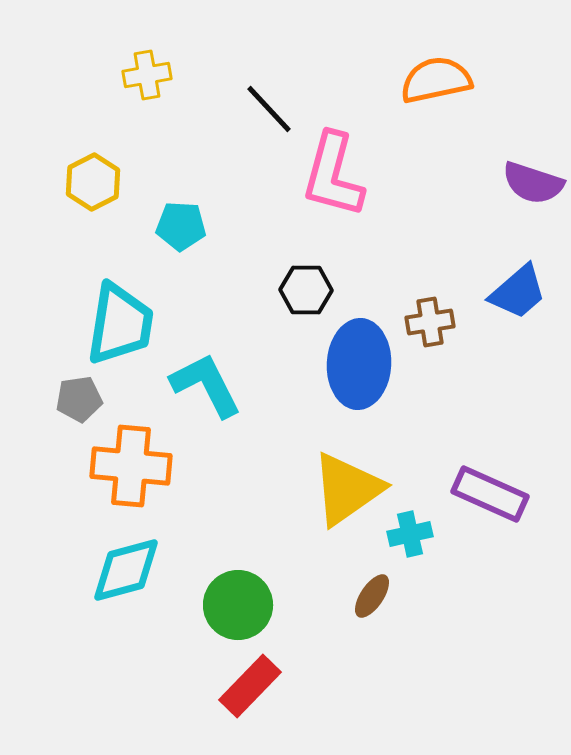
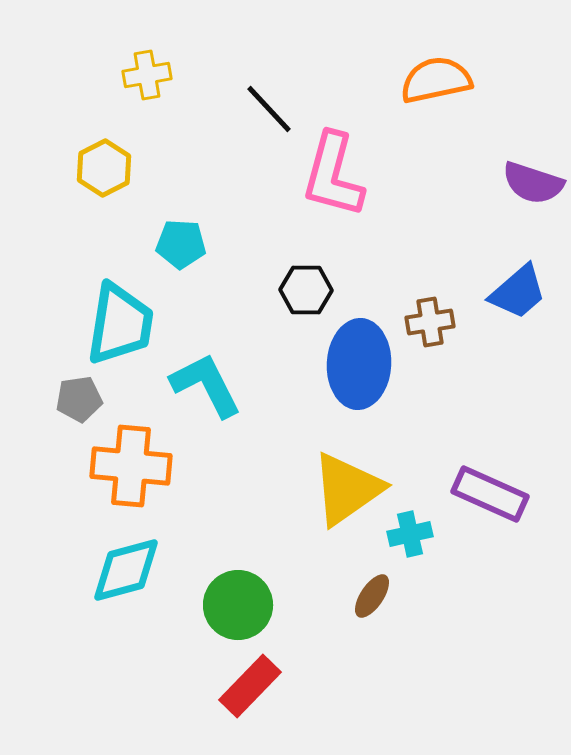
yellow hexagon: moved 11 px right, 14 px up
cyan pentagon: moved 18 px down
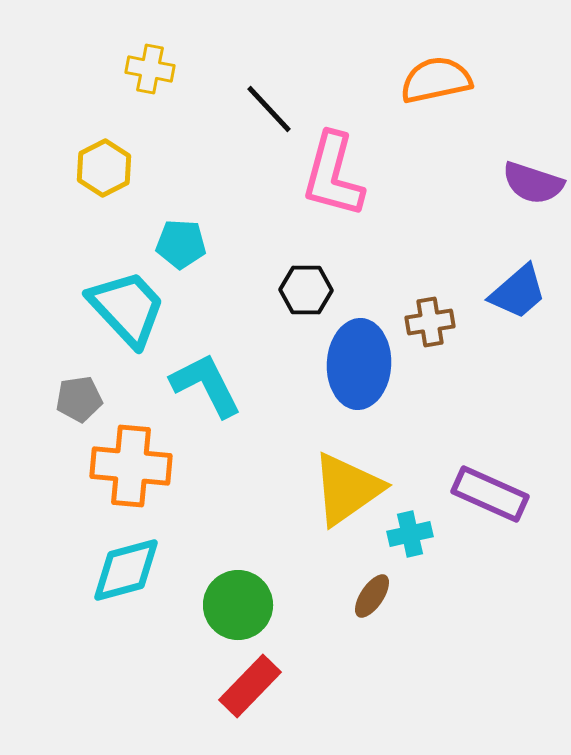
yellow cross: moved 3 px right, 6 px up; rotated 21 degrees clockwise
cyan trapezoid: moved 7 px right, 16 px up; rotated 52 degrees counterclockwise
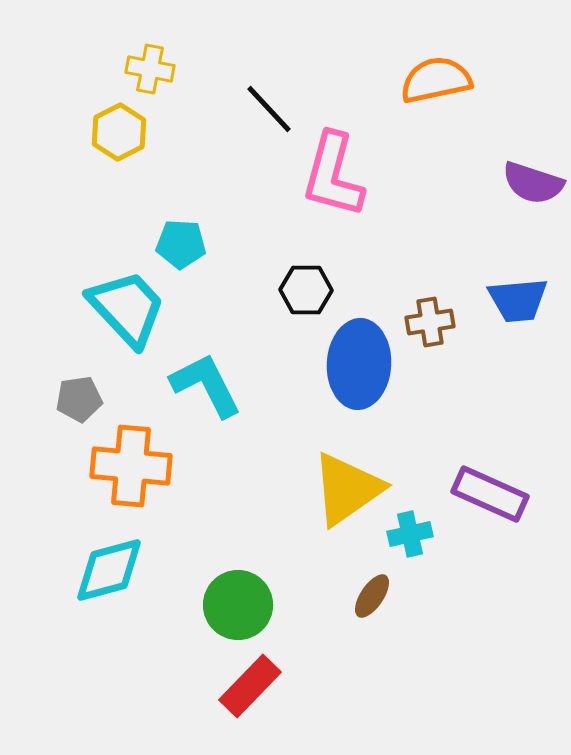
yellow hexagon: moved 15 px right, 36 px up
blue trapezoid: moved 8 px down; rotated 36 degrees clockwise
cyan diamond: moved 17 px left
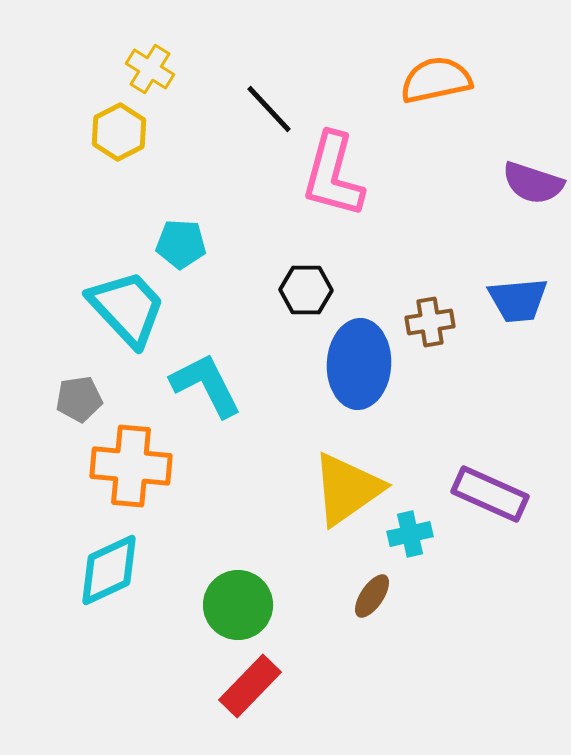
yellow cross: rotated 21 degrees clockwise
cyan diamond: rotated 10 degrees counterclockwise
